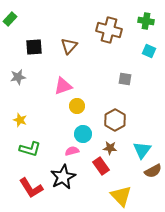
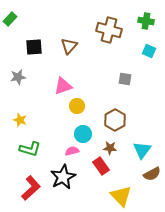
brown semicircle: moved 1 px left, 3 px down
red L-shape: rotated 100 degrees counterclockwise
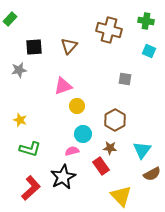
gray star: moved 1 px right, 7 px up
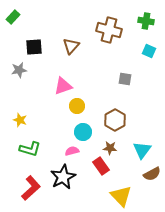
green rectangle: moved 3 px right, 2 px up
brown triangle: moved 2 px right
cyan circle: moved 2 px up
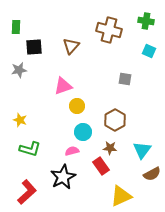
green rectangle: moved 3 px right, 10 px down; rotated 40 degrees counterclockwise
red L-shape: moved 4 px left, 4 px down
yellow triangle: rotated 50 degrees clockwise
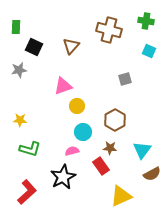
black square: rotated 30 degrees clockwise
gray square: rotated 24 degrees counterclockwise
yellow star: rotated 16 degrees counterclockwise
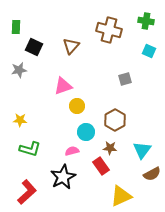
cyan circle: moved 3 px right
